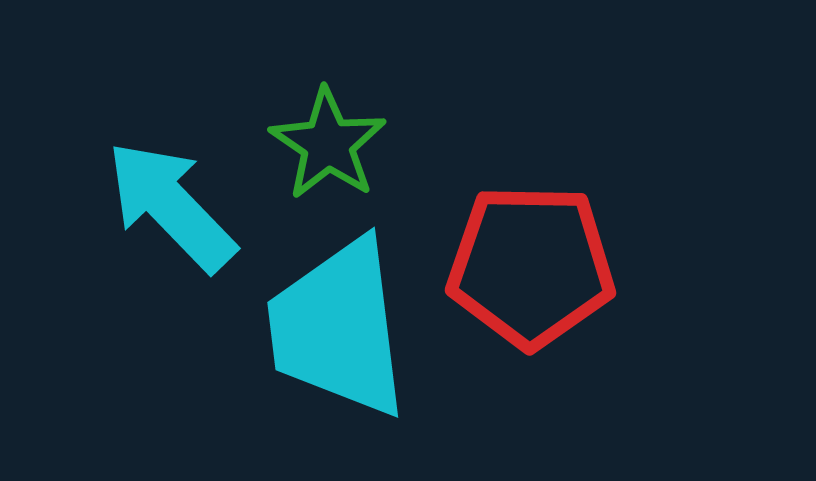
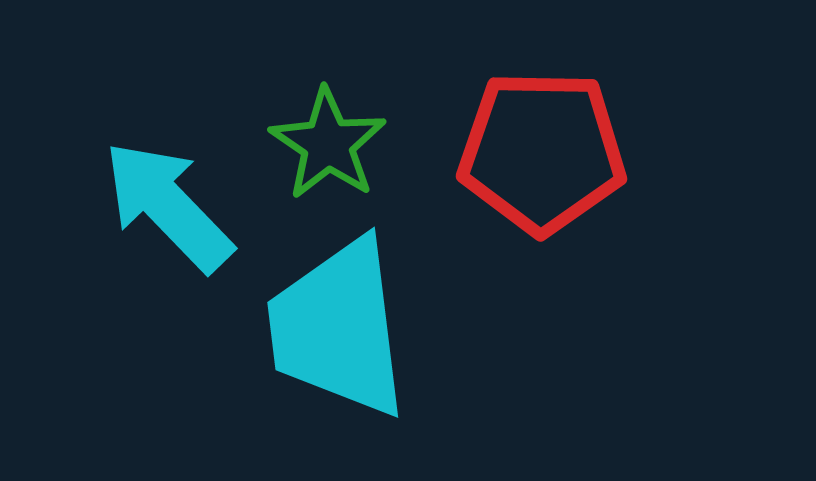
cyan arrow: moved 3 px left
red pentagon: moved 11 px right, 114 px up
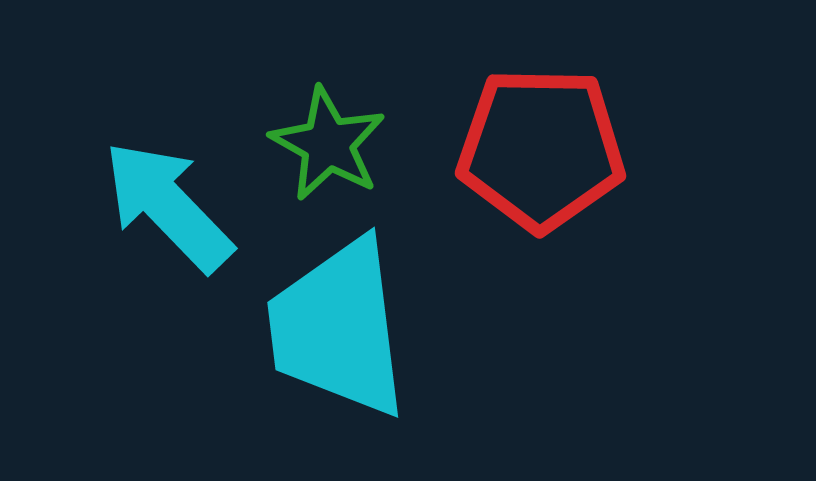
green star: rotated 5 degrees counterclockwise
red pentagon: moved 1 px left, 3 px up
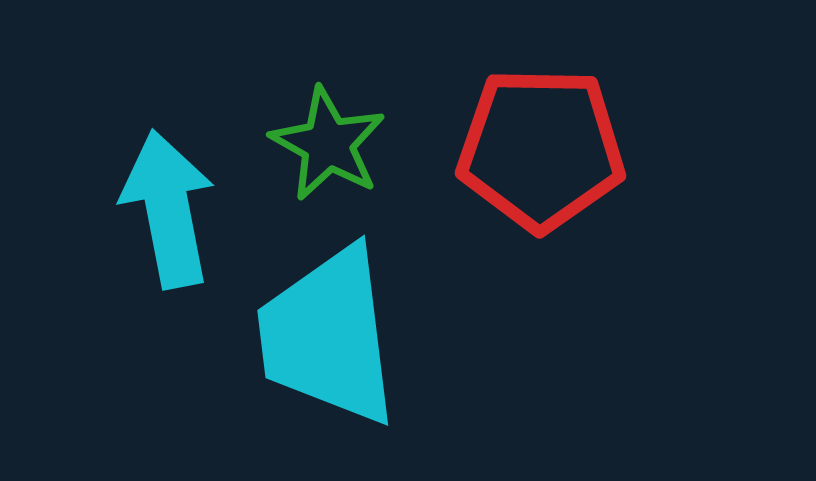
cyan arrow: moved 3 px down; rotated 33 degrees clockwise
cyan trapezoid: moved 10 px left, 8 px down
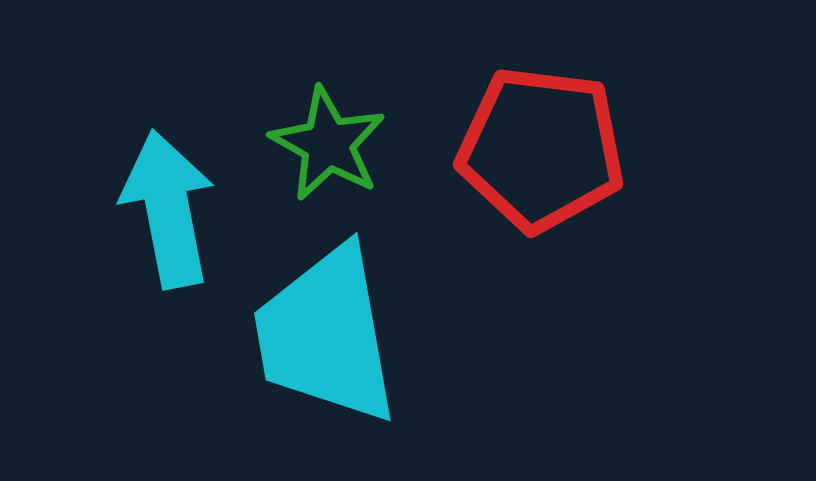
red pentagon: rotated 6 degrees clockwise
cyan trapezoid: moved 2 px left, 1 px up; rotated 3 degrees counterclockwise
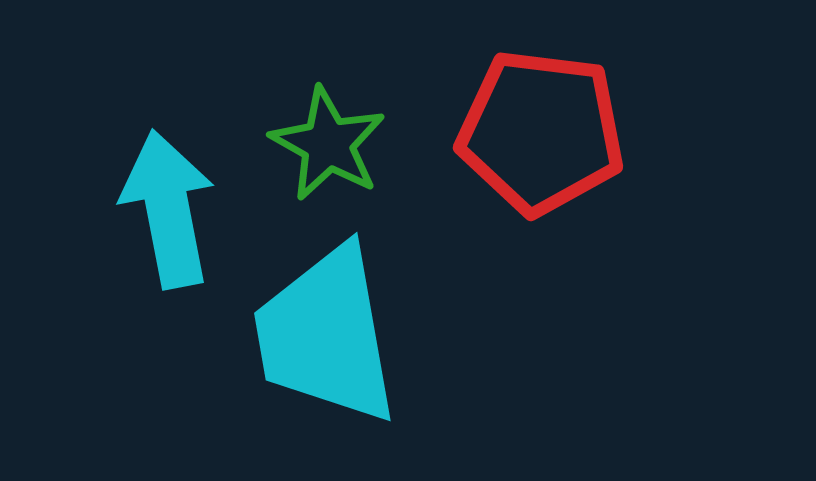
red pentagon: moved 17 px up
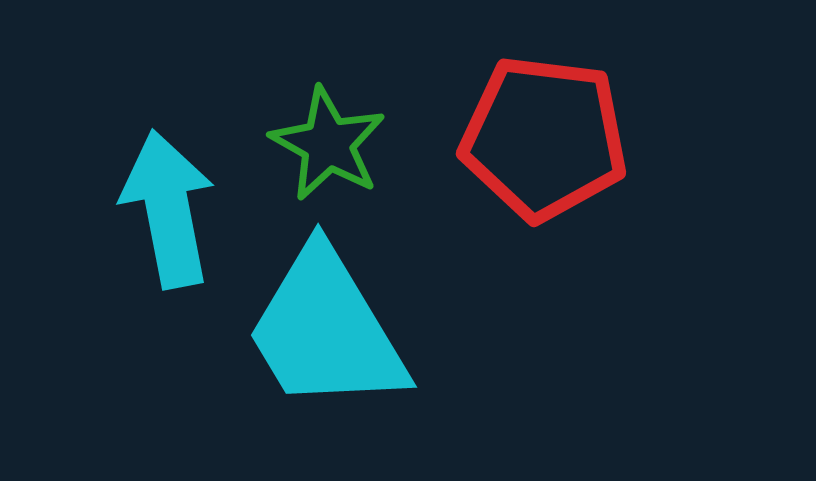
red pentagon: moved 3 px right, 6 px down
cyan trapezoid: moved 5 px up; rotated 21 degrees counterclockwise
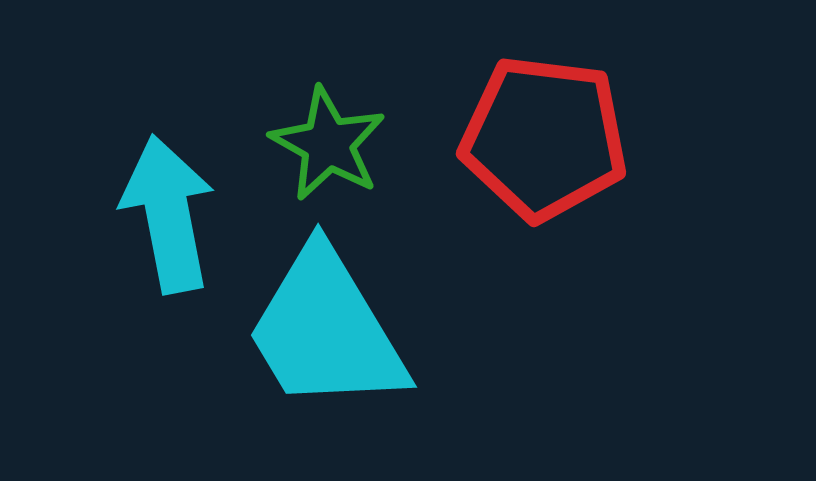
cyan arrow: moved 5 px down
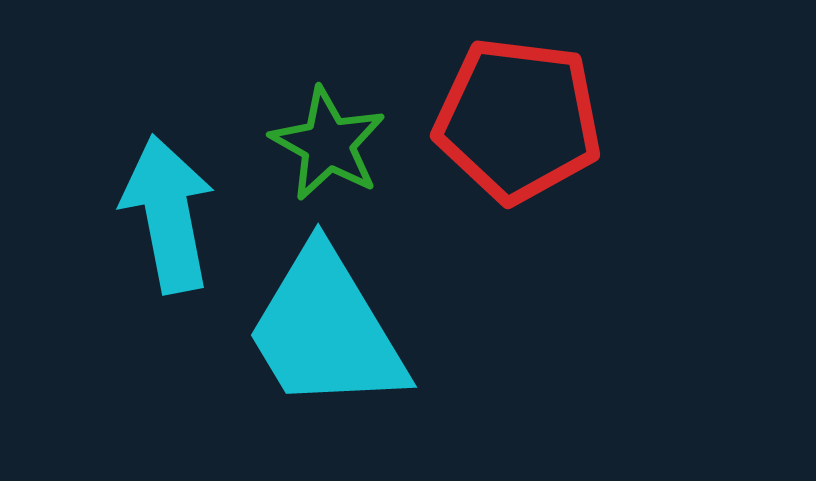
red pentagon: moved 26 px left, 18 px up
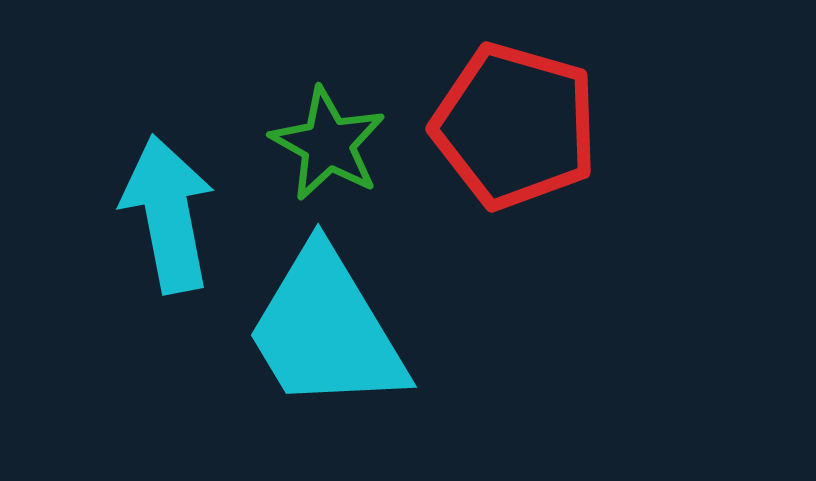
red pentagon: moved 3 px left, 6 px down; rotated 9 degrees clockwise
